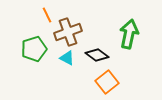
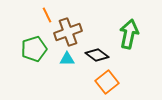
cyan triangle: moved 1 px down; rotated 28 degrees counterclockwise
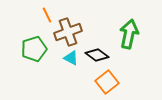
cyan triangle: moved 4 px right, 1 px up; rotated 28 degrees clockwise
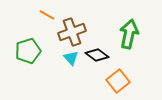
orange line: rotated 35 degrees counterclockwise
brown cross: moved 4 px right
green pentagon: moved 6 px left, 2 px down
cyan triangle: rotated 21 degrees clockwise
orange square: moved 11 px right, 1 px up
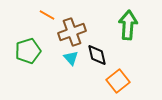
green arrow: moved 1 px left, 9 px up; rotated 8 degrees counterclockwise
black diamond: rotated 40 degrees clockwise
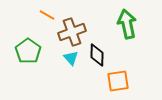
green arrow: moved 1 px left, 1 px up; rotated 16 degrees counterclockwise
green pentagon: rotated 20 degrees counterclockwise
black diamond: rotated 15 degrees clockwise
orange square: rotated 30 degrees clockwise
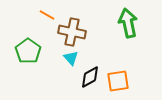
green arrow: moved 1 px right, 1 px up
brown cross: rotated 32 degrees clockwise
black diamond: moved 7 px left, 22 px down; rotated 60 degrees clockwise
